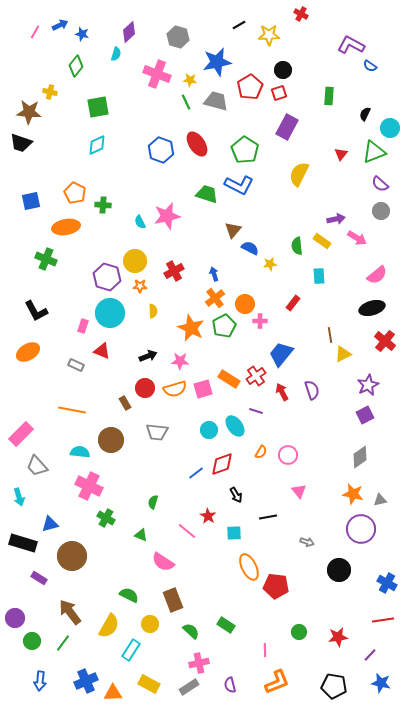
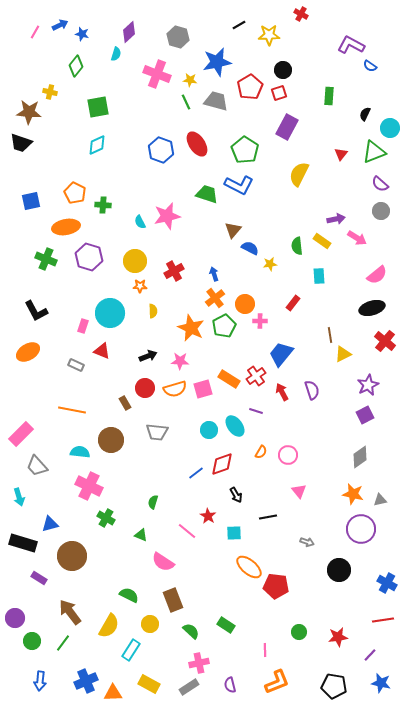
purple hexagon at (107, 277): moved 18 px left, 20 px up
orange ellipse at (249, 567): rotated 24 degrees counterclockwise
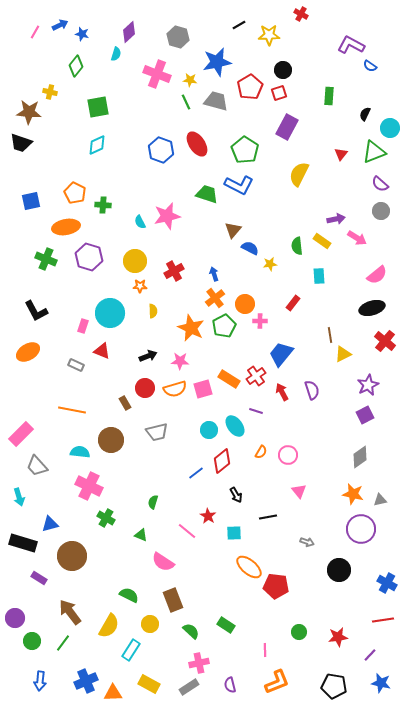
gray trapezoid at (157, 432): rotated 20 degrees counterclockwise
red diamond at (222, 464): moved 3 px up; rotated 20 degrees counterclockwise
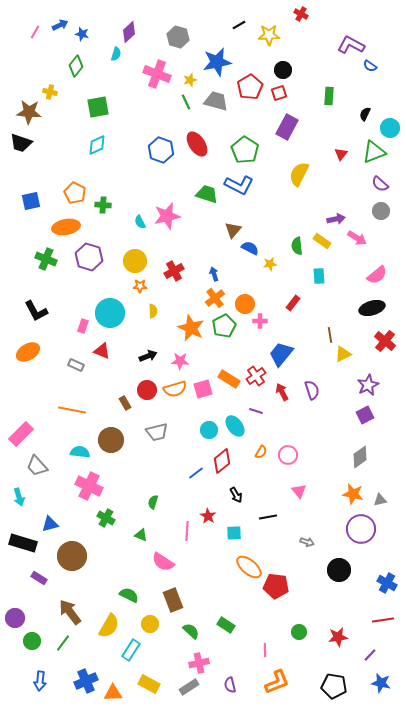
yellow star at (190, 80): rotated 24 degrees counterclockwise
red circle at (145, 388): moved 2 px right, 2 px down
pink line at (187, 531): rotated 54 degrees clockwise
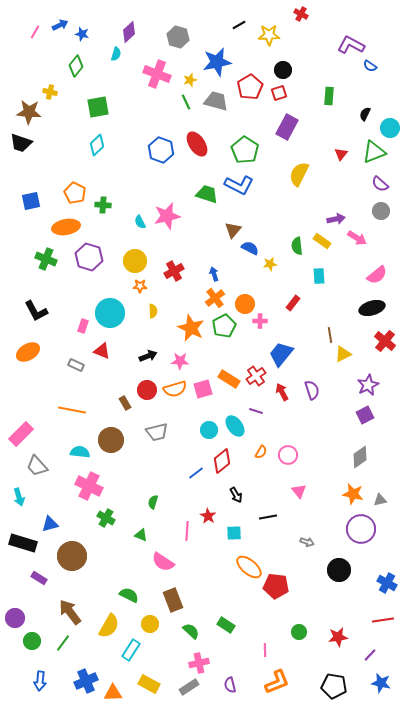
cyan diamond at (97, 145): rotated 20 degrees counterclockwise
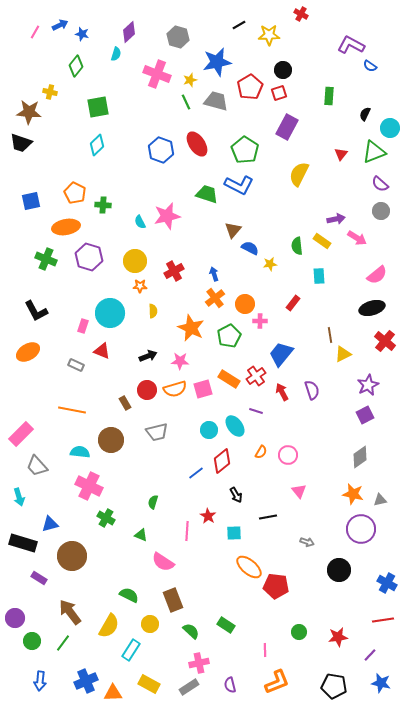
green pentagon at (224, 326): moved 5 px right, 10 px down
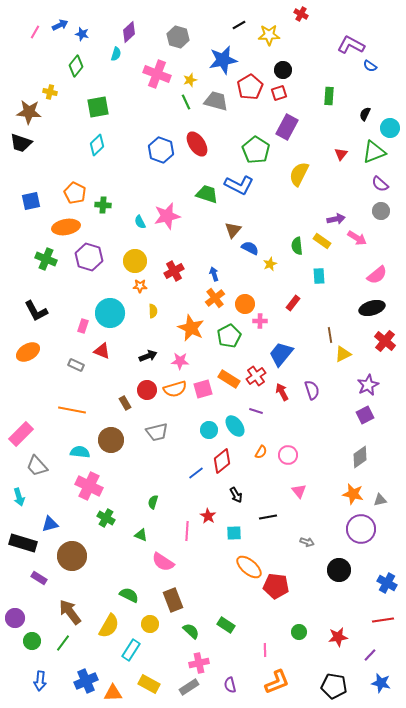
blue star at (217, 62): moved 6 px right, 2 px up
green pentagon at (245, 150): moved 11 px right
yellow star at (270, 264): rotated 16 degrees counterclockwise
